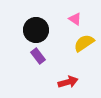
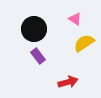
black circle: moved 2 px left, 1 px up
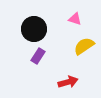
pink triangle: rotated 16 degrees counterclockwise
yellow semicircle: moved 3 px down
purple rectangle: rotated 70 degrees clockwise
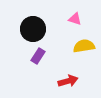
black circle: moved 1 px left
yellow semicircle: rotated 25 degrees clockwise
red arrow: moved 1 px up
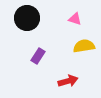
black circle: moved 6 px left, 11 px up
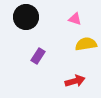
black circle: moved 1 px left, 1 px up
yellow semicircle: moved 2 px right, 2 px up
red arrow: moved 7 px right
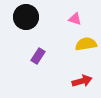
red arrow: moved 7 px right
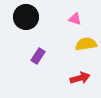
red arrow: moved 2 px left, 3 px up
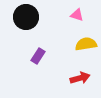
pink triangle: moved 2 px right, 4 px up
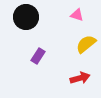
yellow semicircle: rotated 30 degrees counterclockwise
